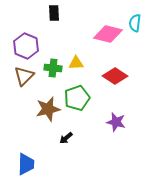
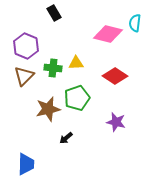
black rectangle: rotated 28 degrees counterclockwise
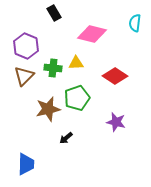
pink diamond: moved 16 px left
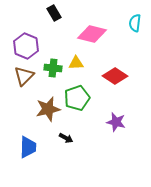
black arrow: rotated 112 degrees counterclockwise
blue trapezoid: moved 2 px right, 17 px up
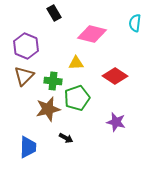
green cross: moved 13 px down
